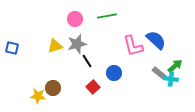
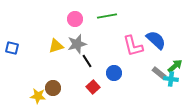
yellow triangle: moved 1 px right
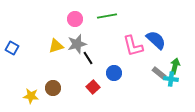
blue square: rotated 16 degrees clockwise
black line: moved 1 px right, 3 px up
green arrow: rotated 35 degrees counterclockwise
yellow star: moved 7 px left
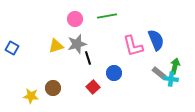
blue semicircle: rotated 25 degrees clockwise
black line: rotated 16 degrees clockwise
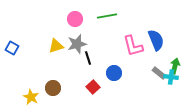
cyan cross: moved 2 px up
yellow star: moved 1 px down; rotated 21 degrees clockwise
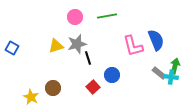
pink circle: moved 2 px up
blue circle: moved 2 px left, 2 px down
